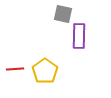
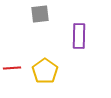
gray square: moved 23 px left; rotated 18 degrees counterclockwise
red line: moved 3 px left, 1 px up
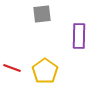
gray square: moved 2 px right
red line: rotated 24 degrees clockwise
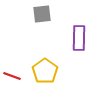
purple rectangle: moved 2 px down
red line: moved 8 px down
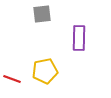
yellow pentagon: rotated 25 degrees clockwise
red line: moved 3 px down
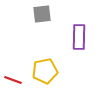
purple rectangle: moved 1 px up
red line: moved 1 px right, 1 px down
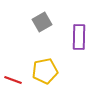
gray square: moved 8 px down; rotated 24 degrees counterclockwise
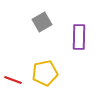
yellow pentagon: moved 2 px down
